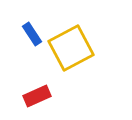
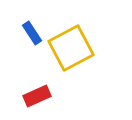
blue rectangle: moved 1 px up
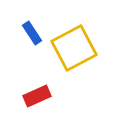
yellow square: moved 3 px right
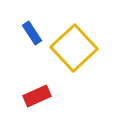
yellow square: rotated 15 degrees counterclockwise
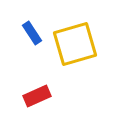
yellow square: moved 1 px right, 4 px up; rotated 27 degrees clockwise
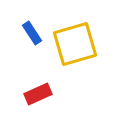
red rectangle: moved 1 px right, 2 px up
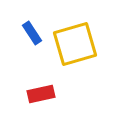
red rectangle: moved 3 px right; rotated 12 degrees clockwise
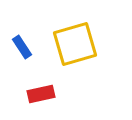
blue rectangle: moved 10 px left, 14 px down
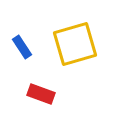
red rectangle: rotated 32 degrees clockwise
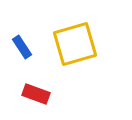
red rectangle: moved 5 px left
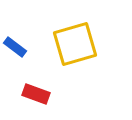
blue rectangle: moved 7 px left; rotated 20 degrees counterclockwise
